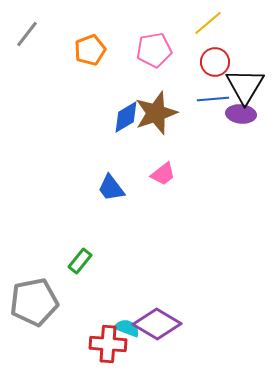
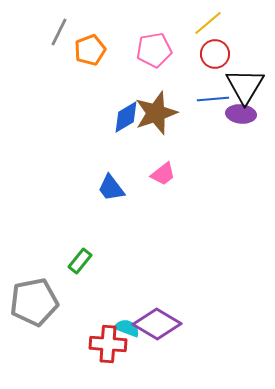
gray line: moved 32 px right, 2 px up; rotated 12 degrees counterclockwise
red circle: moved 8 px up
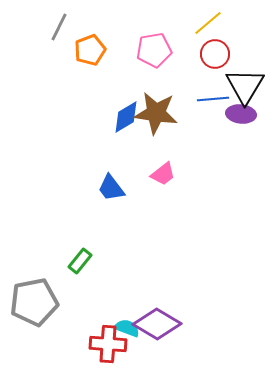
gray line: moved 5 px up
brown star: rotated 27 degrees clockwise
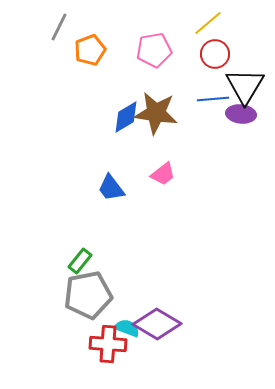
gray pentagon: moved 54 px right, 7 px up
